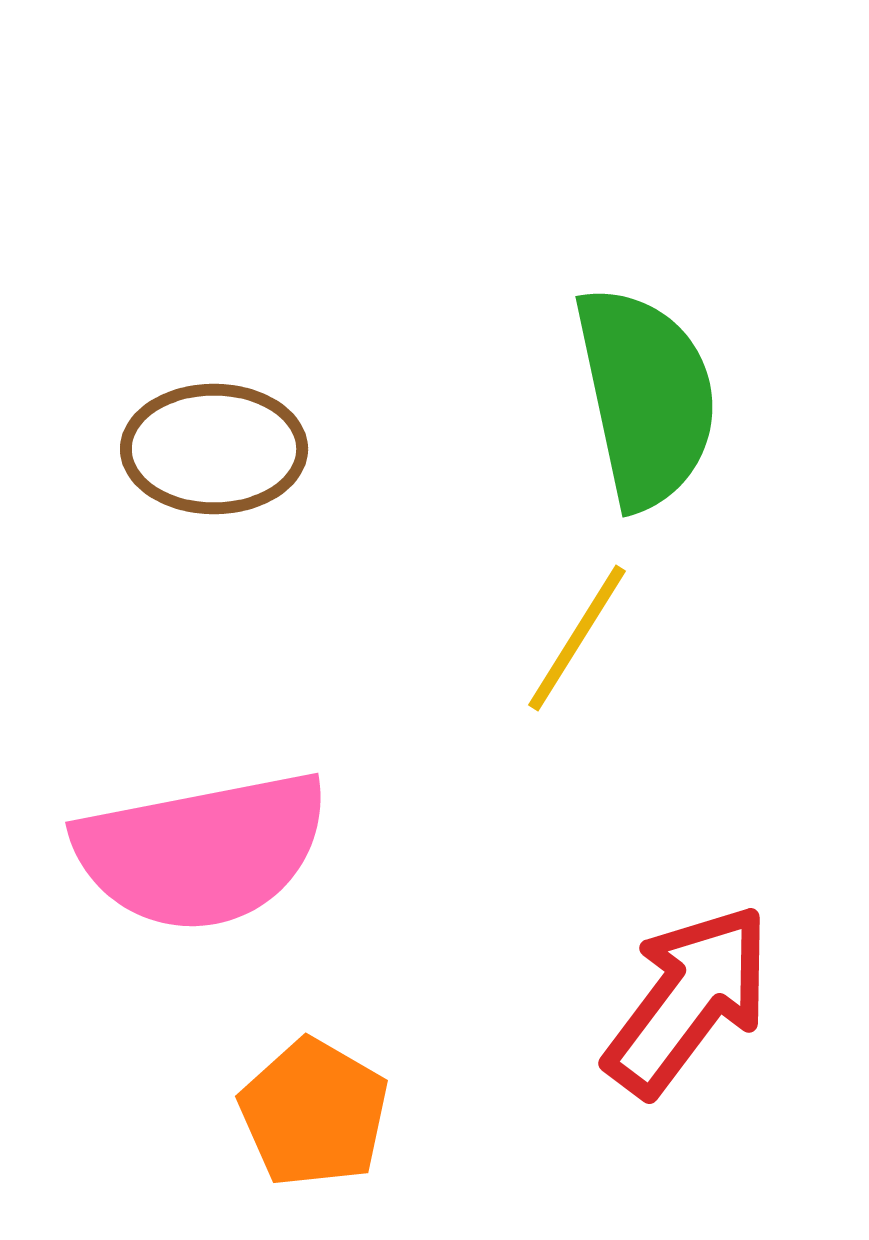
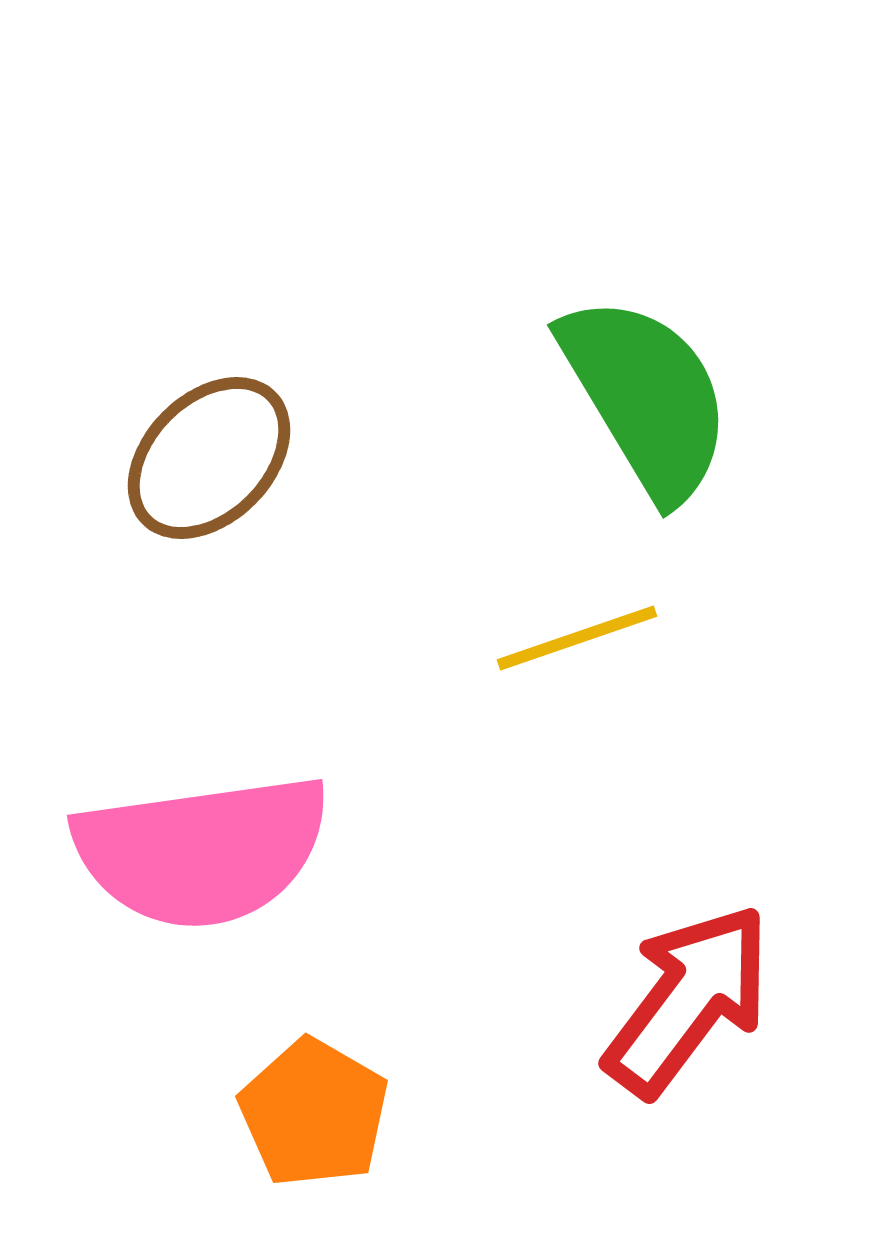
green semicircle: rotated 19 degrees counterclockwise
brown ellipse: moved 5 px left, 9 px down; rotated 45 degrees counterclockwise
yellow line: rotated 39 degrees clockwise
pink semicircle: rotated 3 degrees clockwise
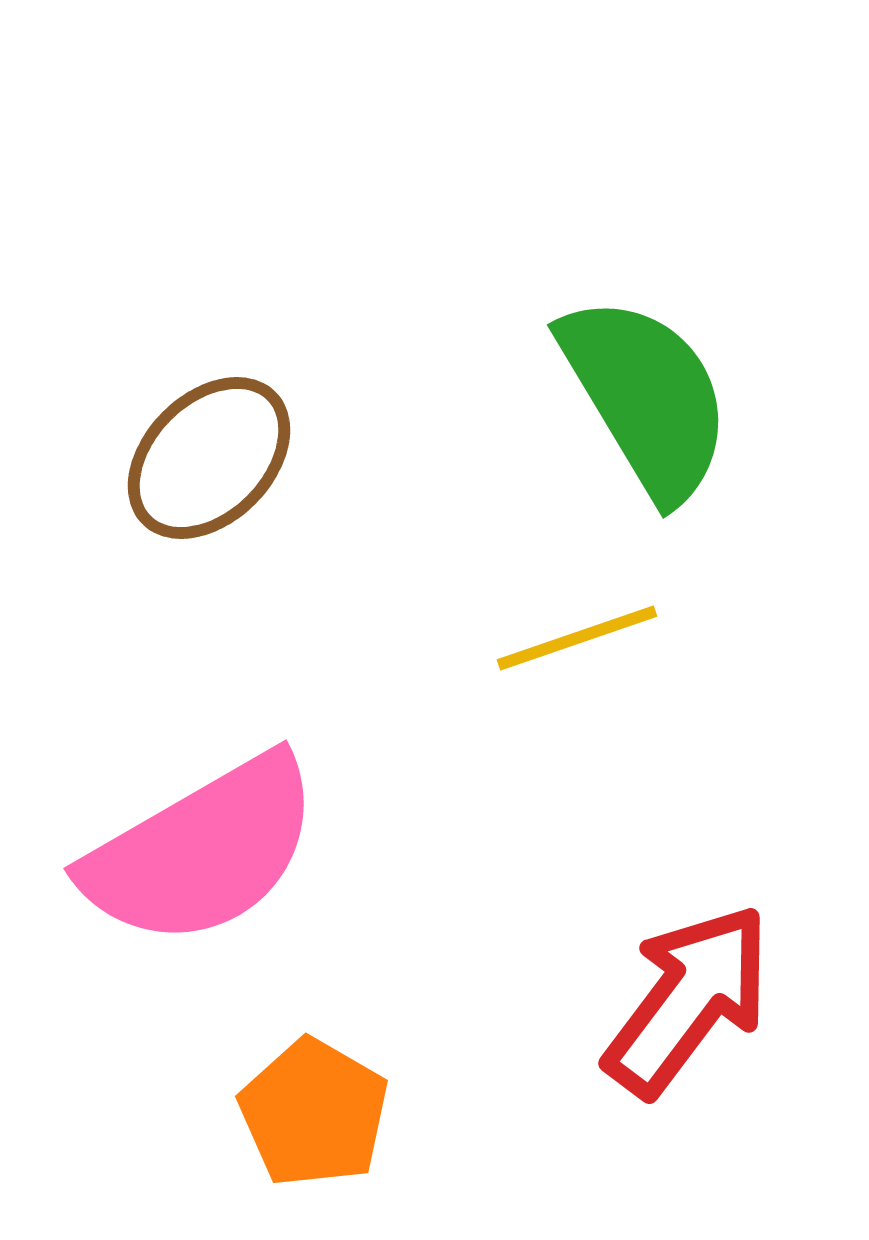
pink semicircle: rotated 22 degrees counterclockwise
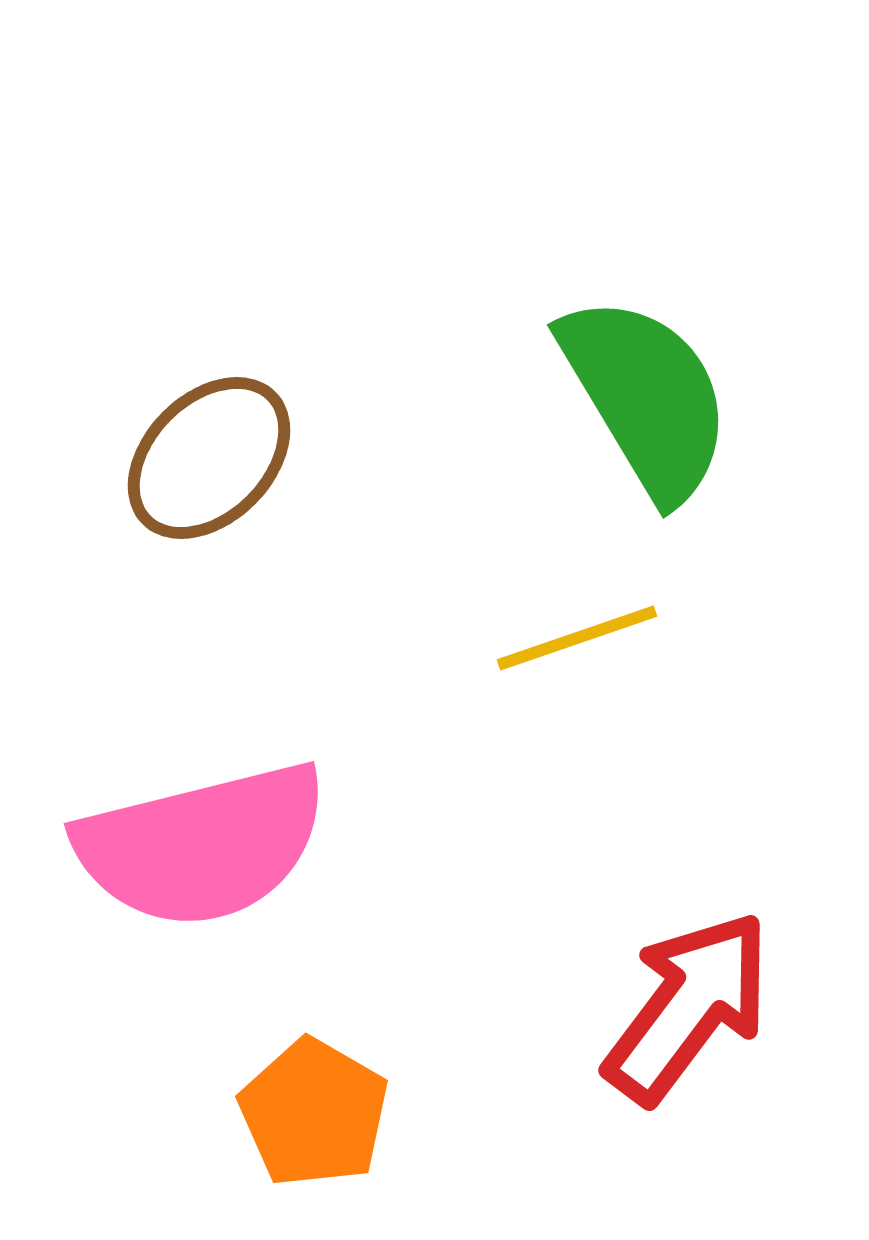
pink semicircle: moved 6 px up; rotated 16 degrees clockwise
red arrow: moved 7 px down
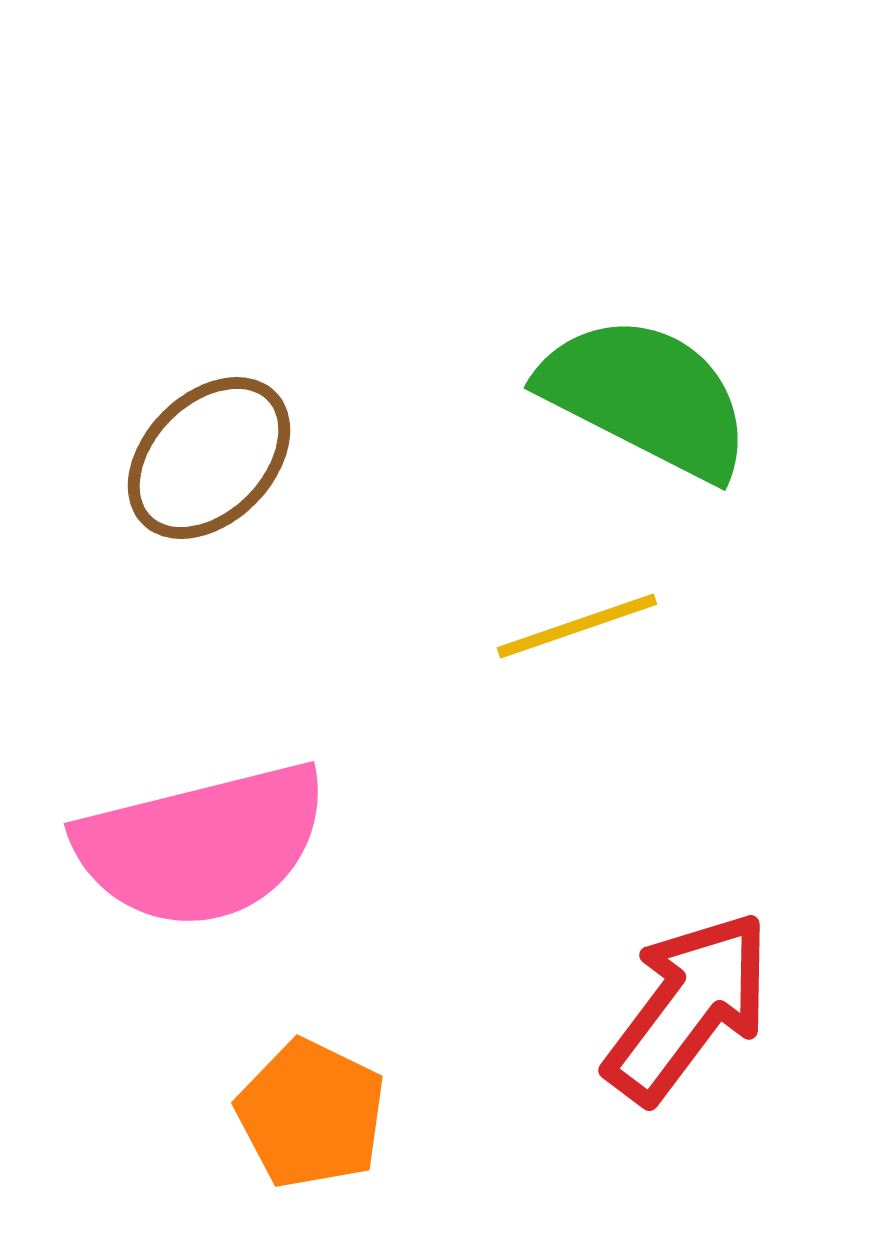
green semicircle: rotated 32 degrees counterclockwise
yellow line: moved 12 px up
orange pentagon: moved 3 px left, 1 px down; rotated 4 degrees counterclockwise
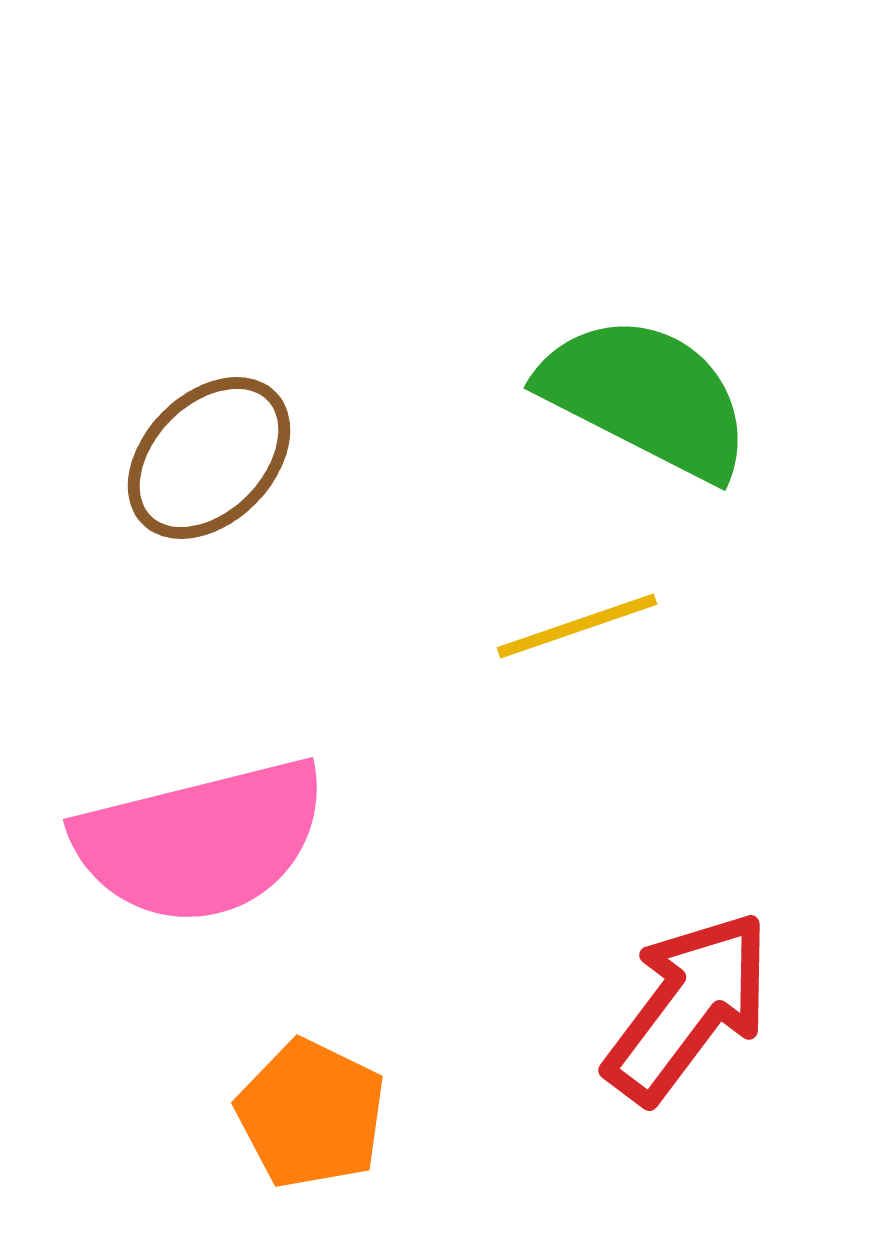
pink semicircle: moved 1 px left, 4 px up
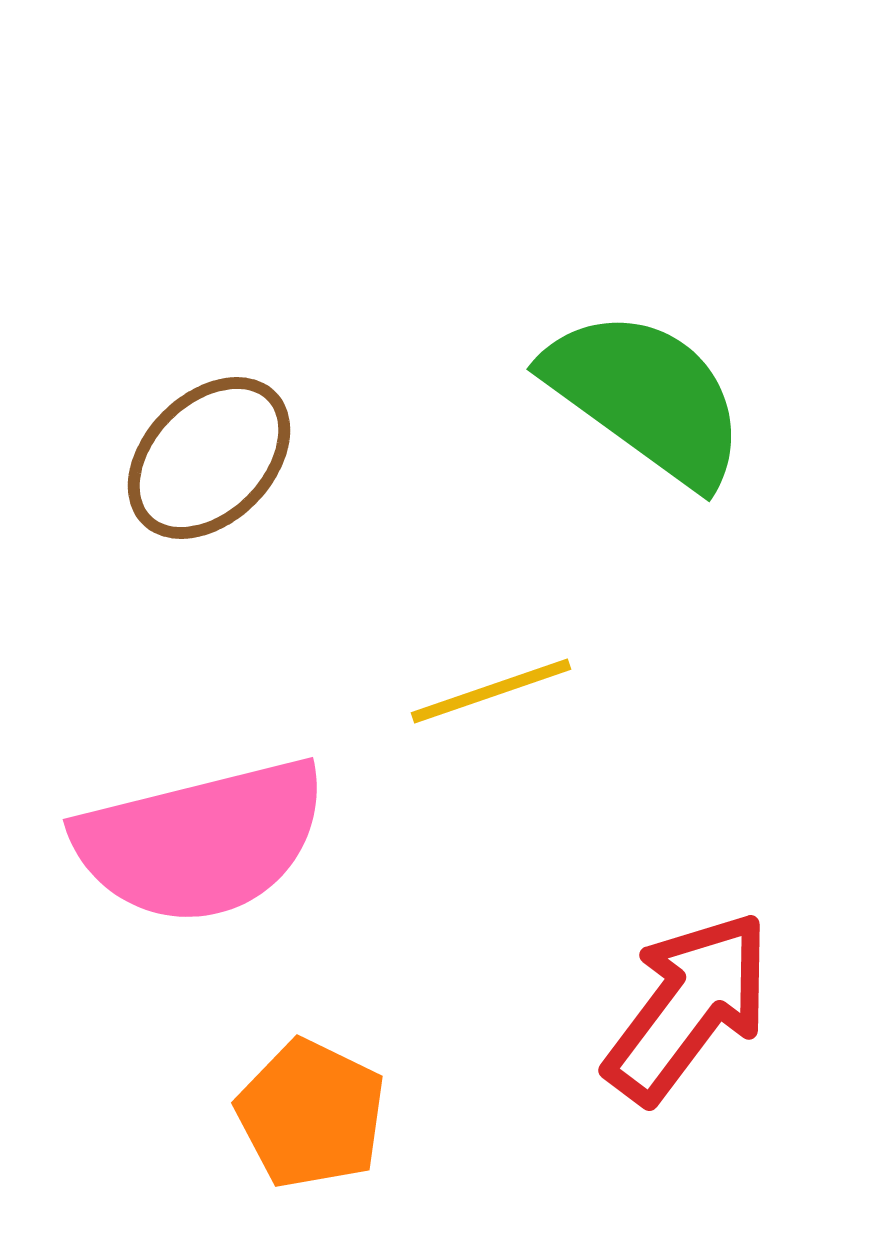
green semicircle: rotated 9 degrees clockwise
yellow line: moved 86 px left, 65 px down
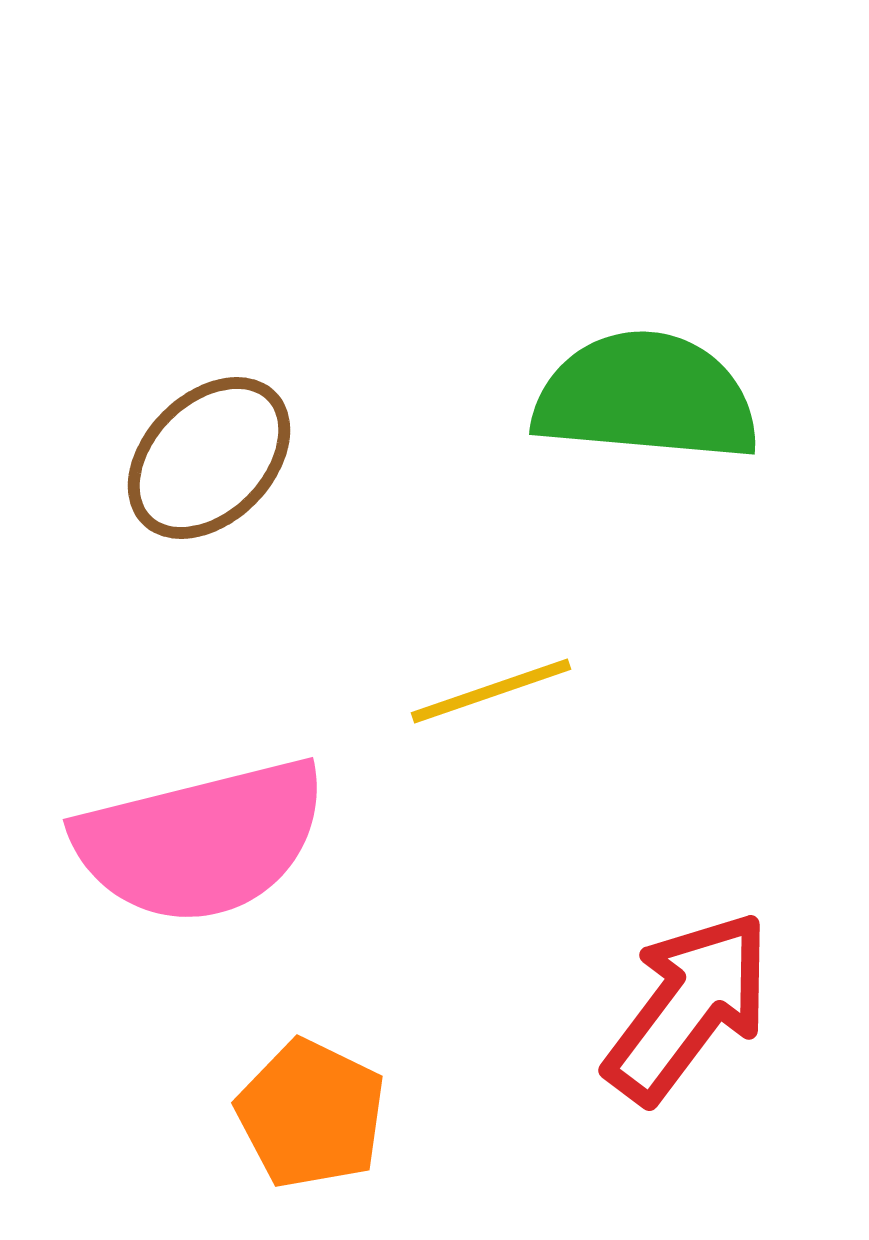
green semicircle: rotated 31 degrees counterclockwise
